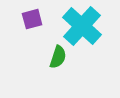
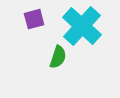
purple square: moved 2 px right
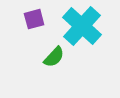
green semicircle: moved 4 px left; rotated 25 degrees clockwise
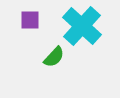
purple square: moved 4 px left, 1 px down; rotated 15 degrees clockwise
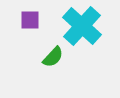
green semicircle: moved 1 px left
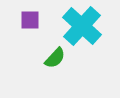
green semicircle: moved 2 px right, 1 px down
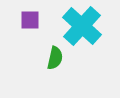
green semicircle: rotated 30 degrees counterclockwise
